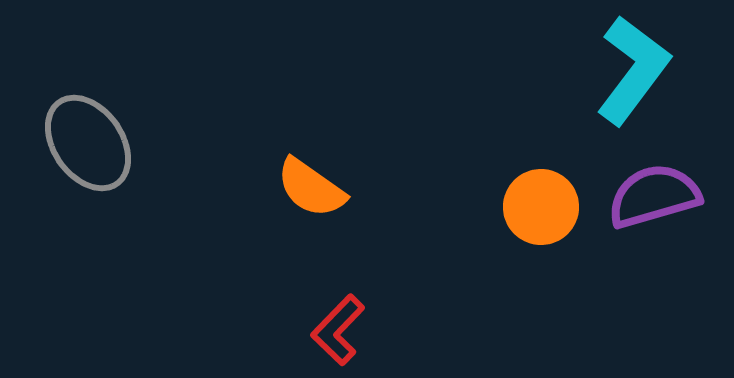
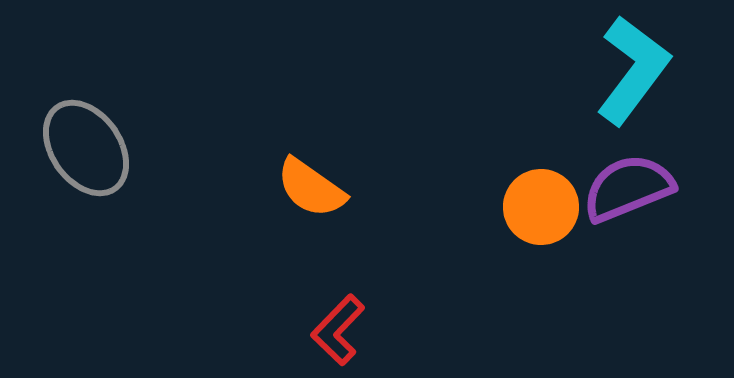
gray ellipse: moved 2 px left, 5 px down
purple semicircle: moved 26 px left, 8 px up; rotated 6 degrees counterclockwise
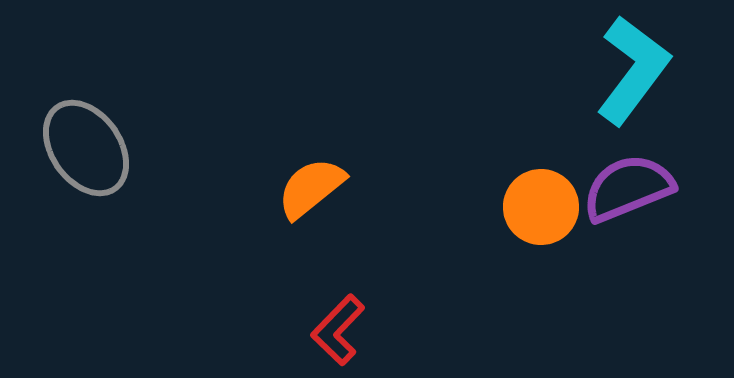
orange semicircle: rotated 106 degrees clockwise
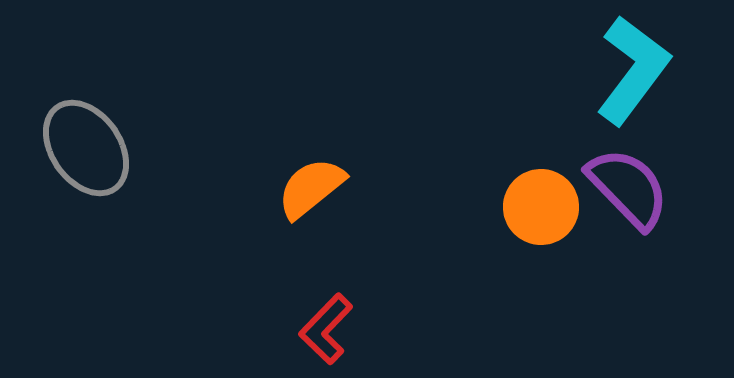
purple semicircle: rotated 68 degrees clockwise
red L-shape: moved 12 px left, 1 px up
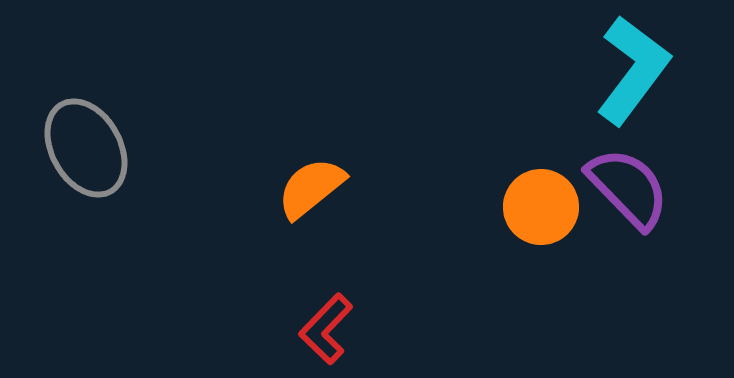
gray ellipse: rotated 6 degrees clockwise
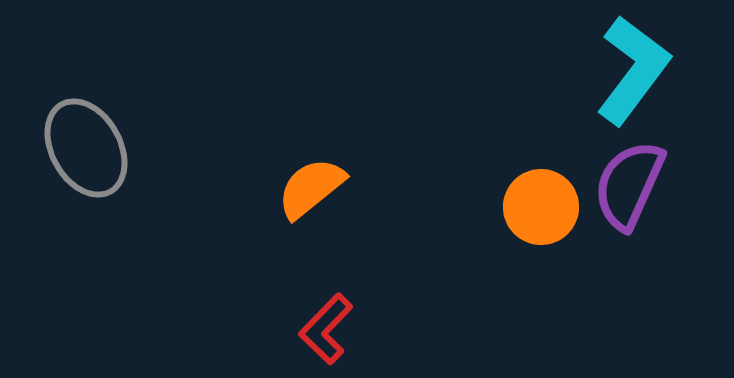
purple semicircle: moved 1 px right, 3 px up; rotated 112 degrees counterclockwise
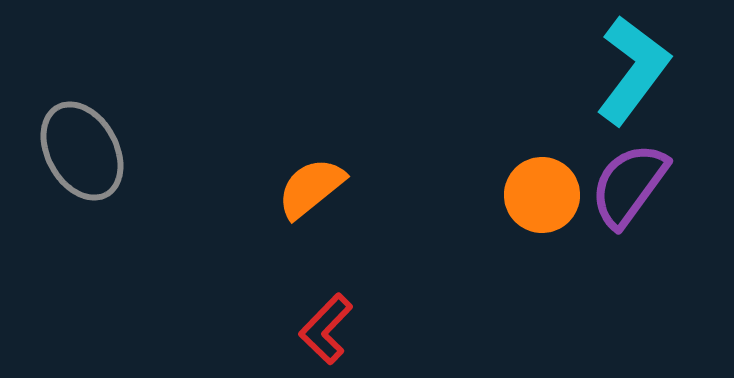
gray ellipse: moved 4 px left, 3 px down
purple semicircle: rotated 12 degrees clockwise
orange circle: moved 1 px right, 12 px up
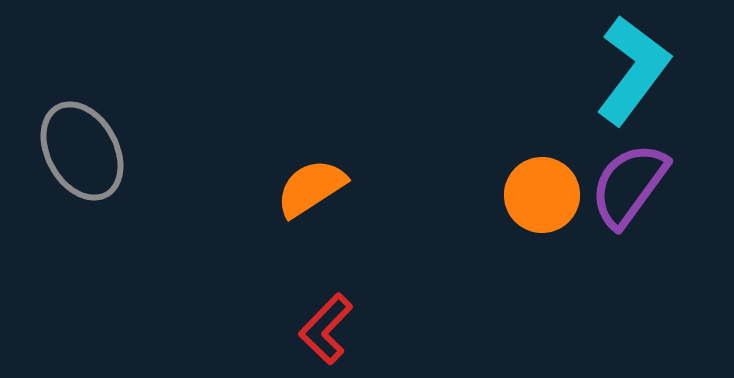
orange semicircle: rotated 6 degrees clockwise
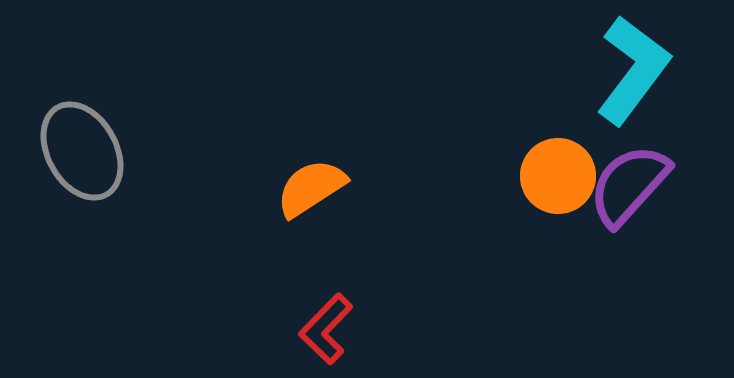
purple semicircle: rotated 6 degrees clockwise
orange circle: moved 16 px right, 19 px up
